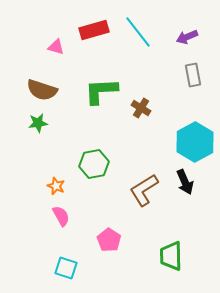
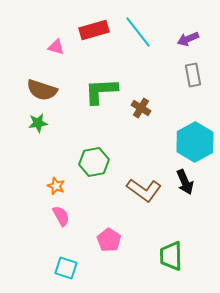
purple arrow: moved 1 px right, 2 px down
green hexagon: moved 2 px up
brown L-shape: rotated 112 degrees counterclockwise
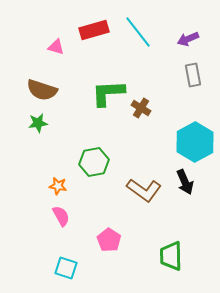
green L-shape: moved 7 px right, 2 px down
orange star: moved 2 px right; rotated 12 degrees counterclockwise
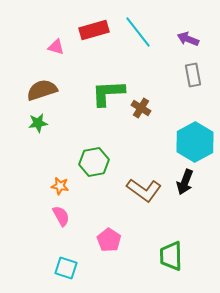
purple arrow: rotated 45 degrees clockwise
brown semicircle: rotated 144 degrees clockwise
black arrow: rotated 45 degrees clockwise
orange star: moved 2 px right
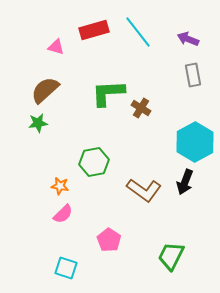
brown semicircle: moved 3 px right; rotated 24 degrees counterclockwise
pink semicircle: moved 2 px right, 2 px up; rotated 75 degrees clockwise
green trapezoid: rotated 28 degrees clockwise
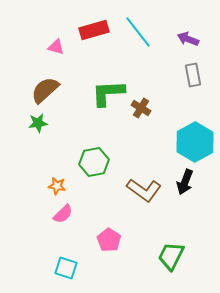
orange star: moved 3 px left
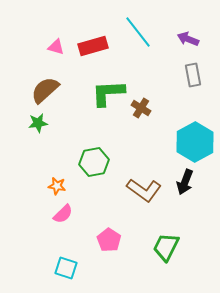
red rectangle: moved 1 px left, 16 px down
green trapezoid: moved 5 px left, 9 px up
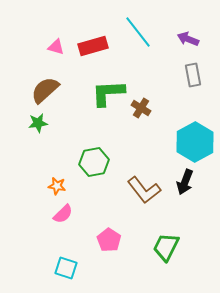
brown L-shape: rotated 16 degrees clockwise
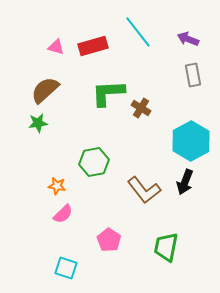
cyan hexagon: moved 4 px left, 1 px up
green trapezoid: rotated 16 degrees counterclockwise
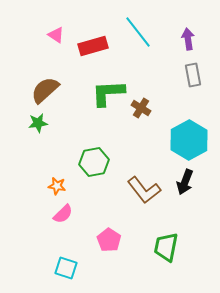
purple arrow: rotated 60 degrees clockwise
pink triangle: moved 12 px up; rotated 18 degrees clockwise
cyan hexagon: moved 2 px left, 1 px up
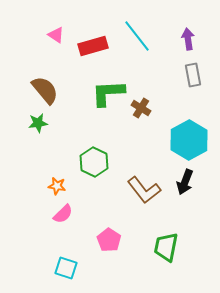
cyan line: moved 1 px left, 4 px down
brown semicircle: rotated 92 degrees clockwise
green hexagon: rotated 24 degrees counterclockwise
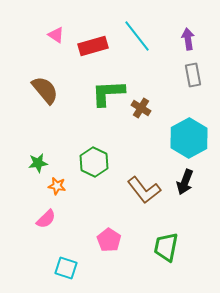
green star: moved 40 px down
cyan hexagon: moved 2 px up
pink semicircle: moved 17 px left, 5 px down
